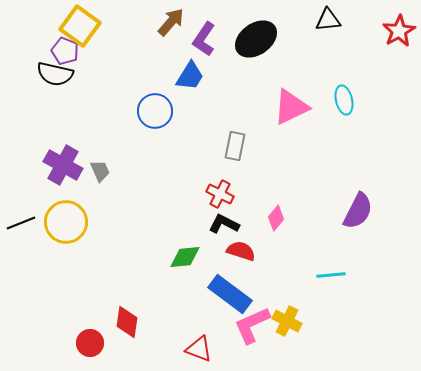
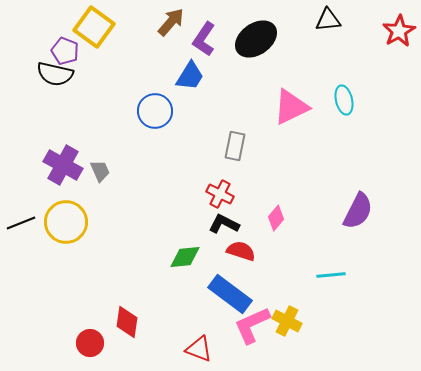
yellow square: moved 14 px right, 1 px down
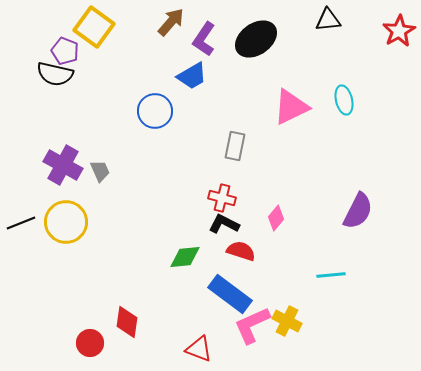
blue trapezoid: moved 2 px right; rotated 28 degrees clockwise
red cross: moved 2 px right, 4 px down; rotated 12 degrees counterclockwise
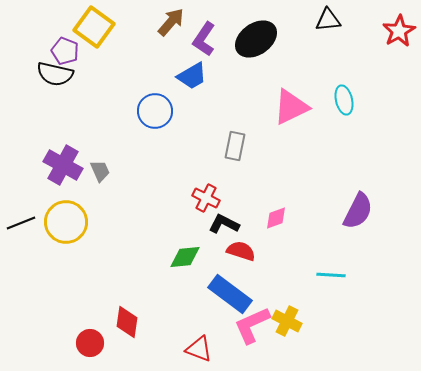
red cross: moved 16 px left; rotated 12 degrees clockwise
pink diamond: rotated 30 degrees clockwise
cyan line: rotated 8 degrees clockwise
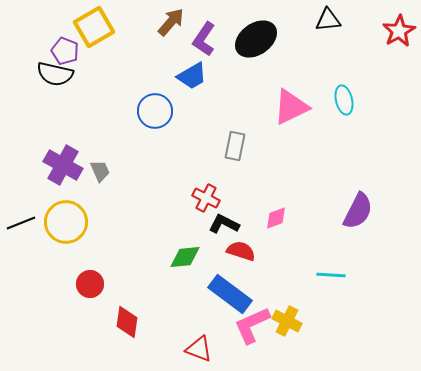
yellow square: rotated 24 degrees clockwise
red circle: moved 59 px up
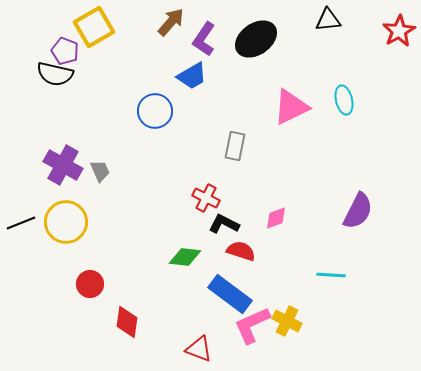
green diamond: rotated 12 degrees clockwise
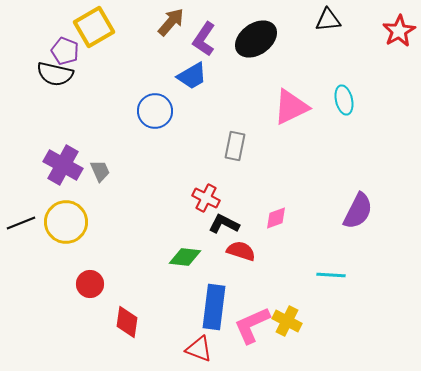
blue rectangle: moved 16 px left, 13 px down; rotated 60 degrees clockwise
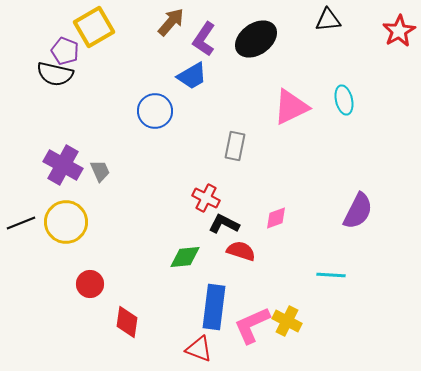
green diamond: rotated 12 degrees counterclockwise
